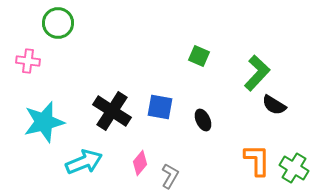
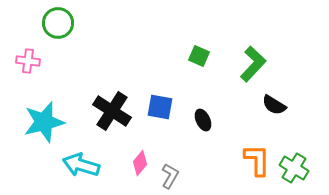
green L-shape: moved 4 px left, 9 px up
cyan arrow: moved 3 px left, 3 px down; rotated 141 degrees counterclockwise
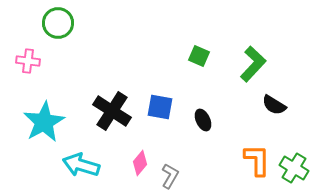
cyan star: rotated 15 degrees counterclockwise
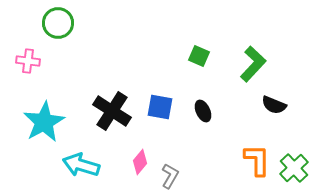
black semicircle: rotated 10 degrees counterclockwise
black ellipse: moved 9 px up
pink diamond: moved 1 px up
green cross: rotated 16 degrees clockwise
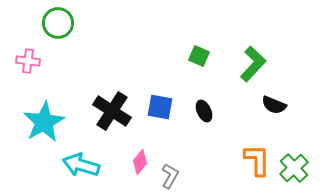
black ellipse: moved 1 px right
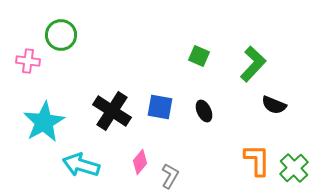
green circle: moved 3 px right, 12 px down
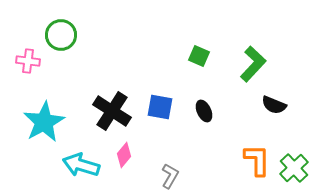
pink diamond: moved 16 px left, 7 px up
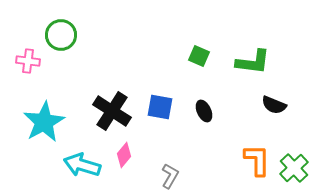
green L-shape: moved 2 px up; rotated 54 degrees clockwise
cyan arrow: moved 1 px right
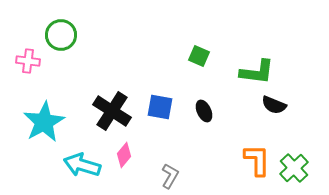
green L-shape: moved 4 px right, 10 px down
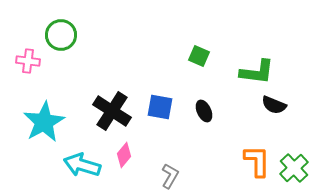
orange L-shape: moved 1 px down
